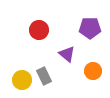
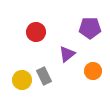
red circle: moved 3 px left, 2 px down
purple triangle: rotated 42 degrees clockwise
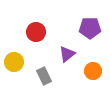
yellow circle: moved 8 px left, 18 px up
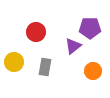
purple triangle: moved 6 px right, 8 px up
gray rectangle: moved 1 px right, 9 px up; rotated 36 degrees clockwise
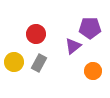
red circle: moved 2 px down
gray rectangle: moved 6 px left, 4 px up; rotated 18 degrees clockwise
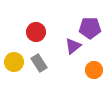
red circle: moved 2 px up
gray rectangle: rotated 60 degrees counterclockwise
orange circle: moved 1 px right, 1 px up
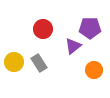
red circle: moved 7 px right, 3 px up
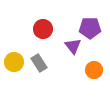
purple triangle: rotated 30 degrees counterclockwise
